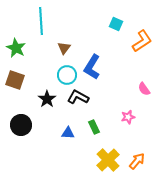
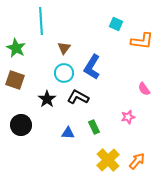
orange L-shape: rotated 40 degrees clockwise
cyan circle: moved 3 px left, 2 px up
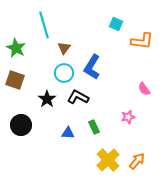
cyan line: moved 3 px right, 4 px down; rotated 12 degrees counterclockwise
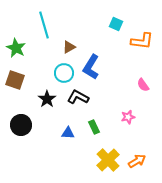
brown triangle: moved 5 px right, 1 px up; rotated 24 degrees clockwise
blue L-shape: moved 1 px left
pink semicircle: moved 1 px left, 4 px up
orange arrow: rotated 18 degrees clockwise
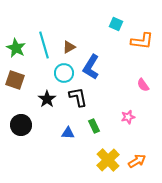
cyan line: moved 20 px down
black L-shape: rotated 50 degrees clockwise
green rectangle: moved 1 px up
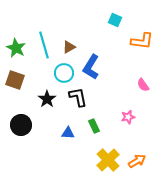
cyan square: moved 1 px left, 4 px up
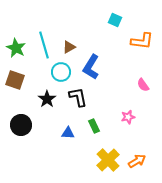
cyan circle: moved 3 px left, 1 px up
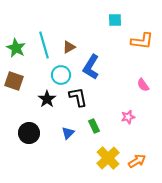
cyan square: rotated 24 degrees counterclockwise
cyan circle: moved 3 px down
brown square: moved 1 px left, 1 px down
black circle: moved 8 px right, 8 px down
blue triangle: rotated 48 degrees counterclockwise
yellow cross: moved 2 px up
